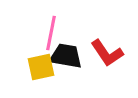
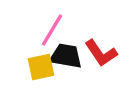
pink line: moved 1 px right, 3 px up; rotated 20 degrees clockwise
red L-shape: moved 6 px left
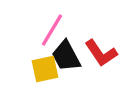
black trapezoid: rotated 128 degrees counterclockwise
yellow square: moved 4 px right, 2 px down
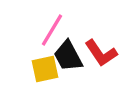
black trapezoid: moved 2 px right
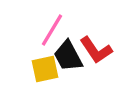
red L-shape: moved 5 px left, 3 px up
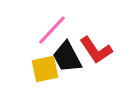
pink line: rotated 12 degrees clockwise
black trapezoid: moved 1 px left, 1 px down
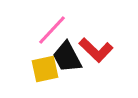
red L-shape: rotated 12 degrees counterclockwise
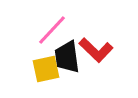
black trapezoid: rotated 20 degrees clockwise
yellow square: moved 1 px right
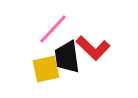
pink line: moved 1 px right, 1 px up
red L-shape: moved 3 px left, 2 px up
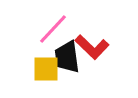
red L-shape: moved 1 px left, 1 px up
yellow square: rotated 12 degrees clockwise
